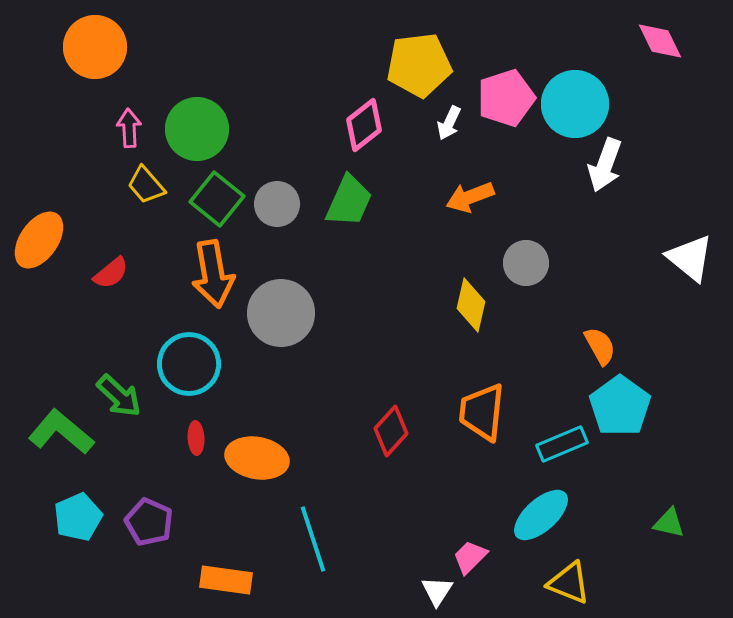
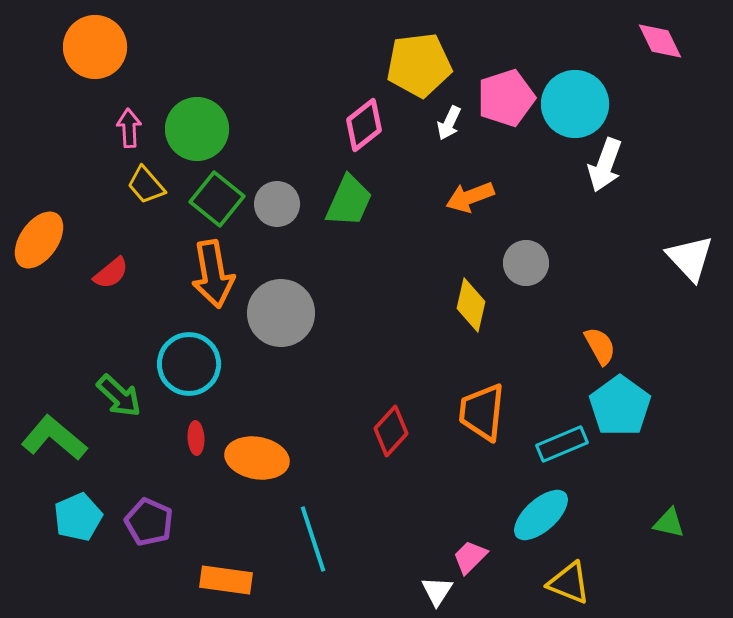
white triangle at (690, 258): rotated 8 degrees clockwise
green L-shape at (61, 432): moved 7 px left, 6 px down
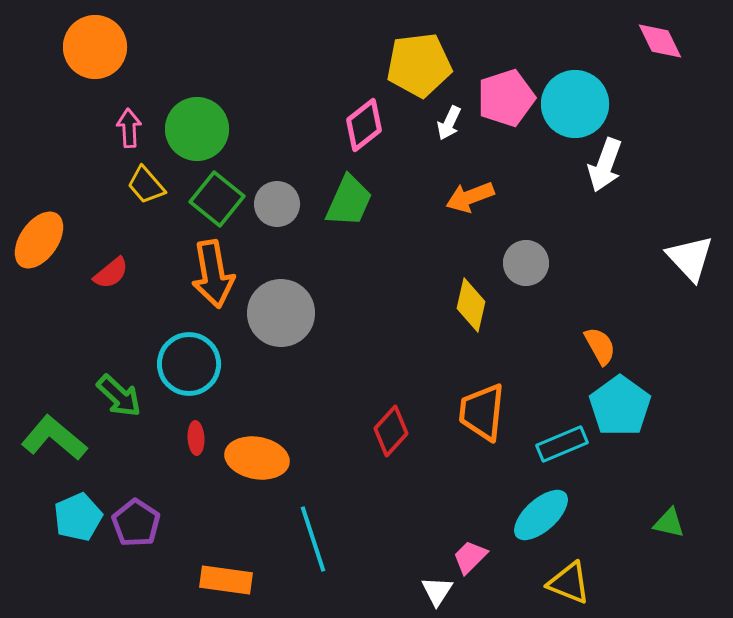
purple pentagon at (149, 522): moved 13 px left, 1 px down; rotated 9 degrees clockwise
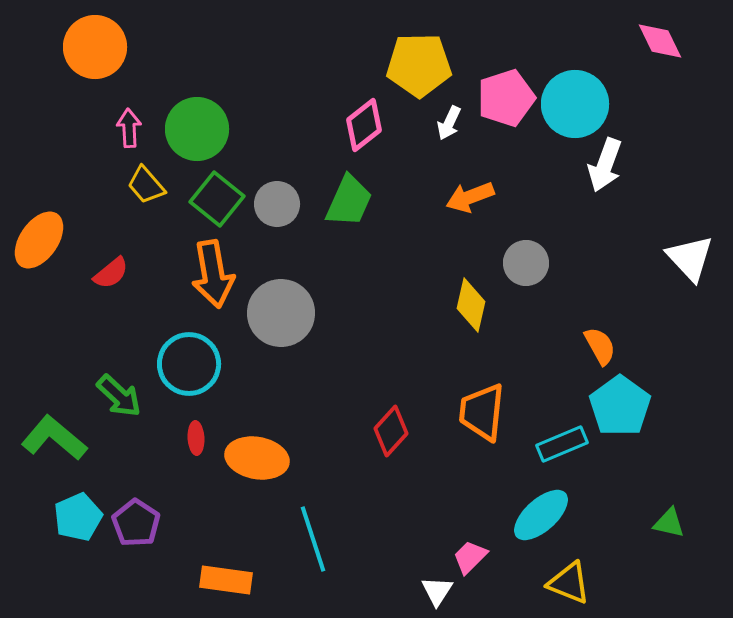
yellow pentagon at (419, 65): rotated 6 degrees clockwise
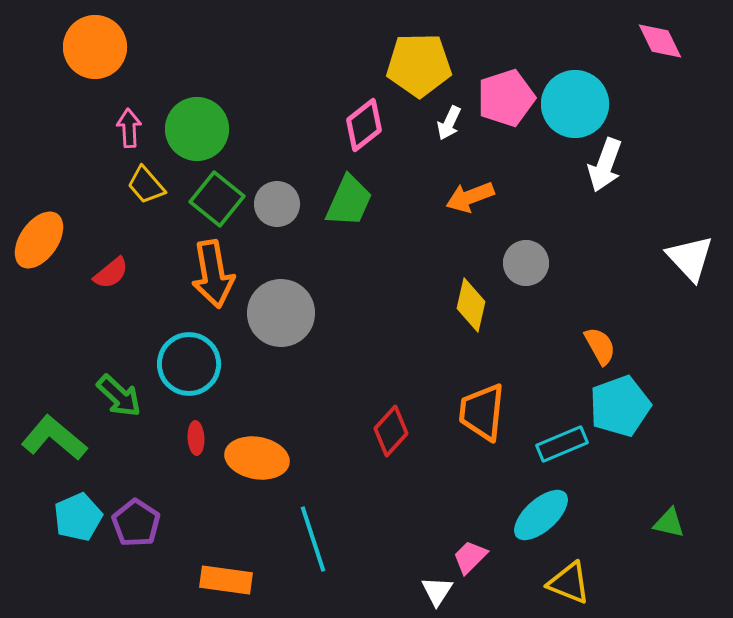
cyan pentagon at (620, 406): rotated 16 degrees clockwise
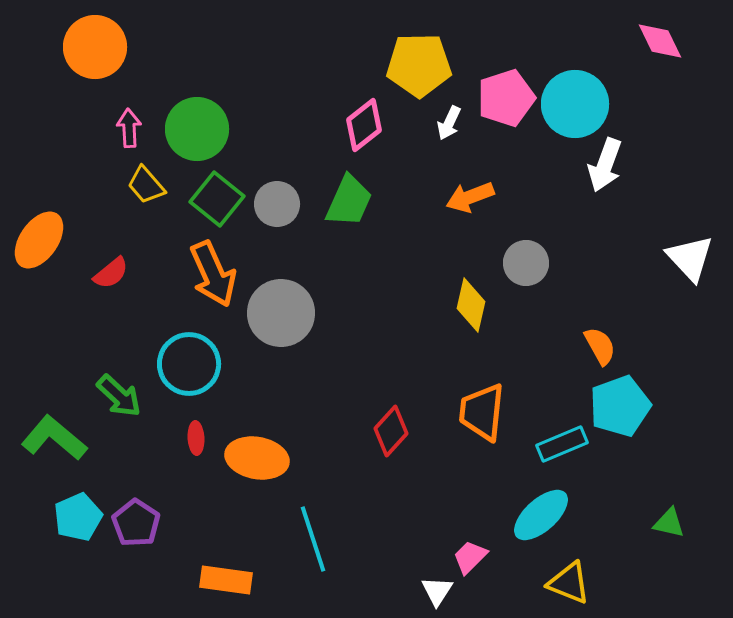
orange arrow at (213, 274): rotated 14 degrees counterclockwise
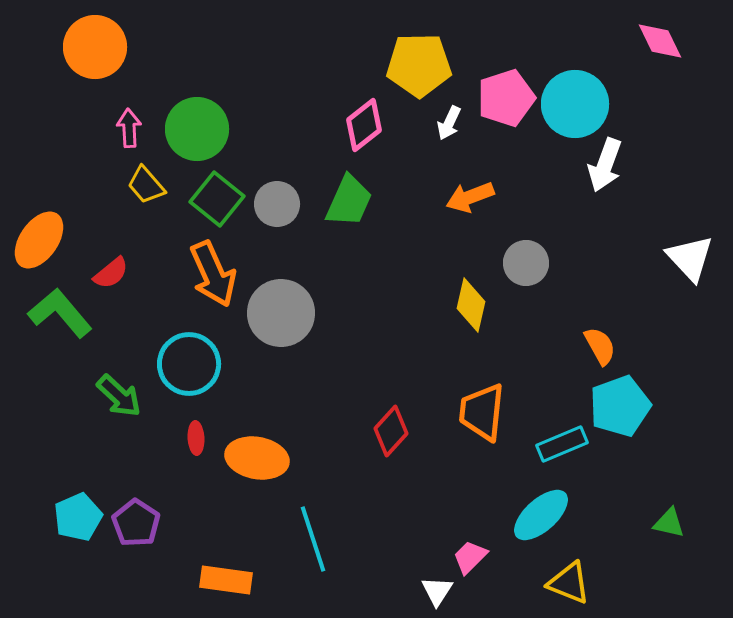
green L-shape at (54, 438): moved 6 px right, 125 px up; rotated 10 degrees clockwise
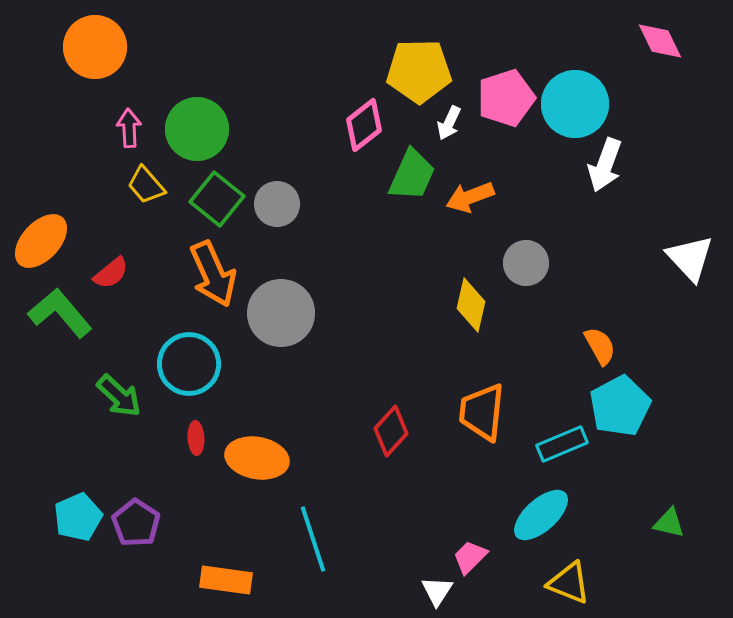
yellow pentagon at (419, 65): moved 6 px down
green trapezoid at (349, 201): moved 63 px right, 26 px up
orange ellipse at (39, 240): moved 2 px right, 1 px down; rotated 8 degrees clockwise
cyan pentagon at (620, 406): rotated 8 degrees counterclockwise
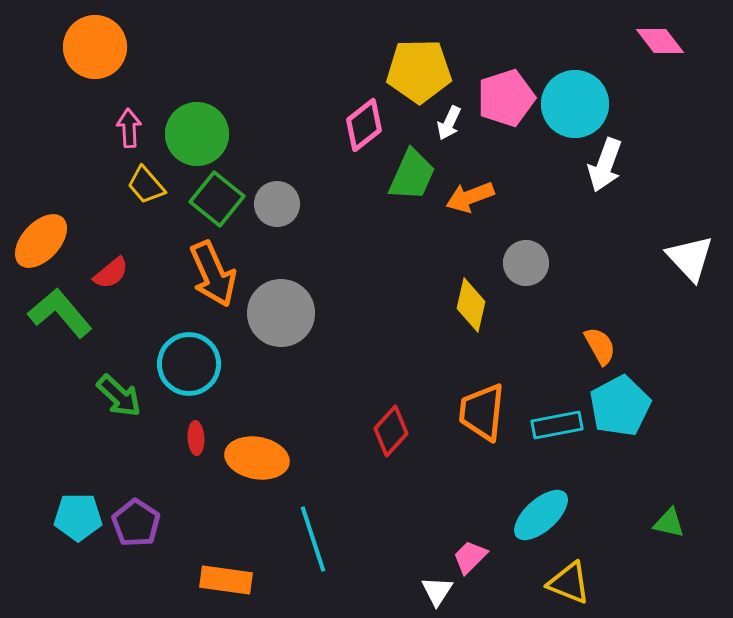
pink diamond at (660, 41): rotated 12 degrees counterclockwise
green circle at (197, 129): moved 5 px down
cyan rectangle at (562, 444): moved 5 px left, 19 px up; rotated 12 degrees clockwise
cyan pentagon at (78, 517): rotated 24 degrees clockwise
